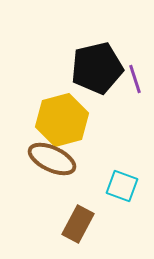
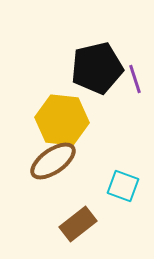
yellow hexagon: rotated 21 degrees clockwise
brown ellipse: moved 1 px right, 2 px down; rotated 60 degrees counterclockwise
cyan square: moved 1 px right
brown rectangle: rotated 24 degrees clockwise
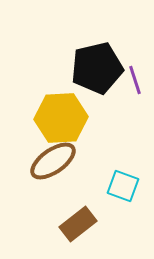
purple line: moved 1 px down
yellow hexagon: moved 1 px left, 2 px up; rotated 9 degrees counterclockwise
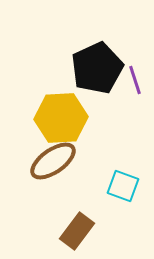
black pentagon: rotated 12 degrees counterclockwise
brown rectangle: moved 1 px left, 7 px down; rotated 15 degrees counterclockwise
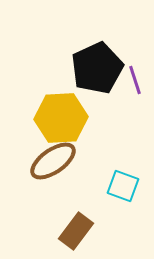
brown rectangle: moved 1 px left
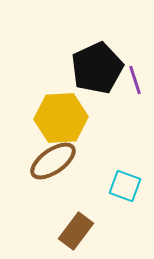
cyan square: moved 2 px right
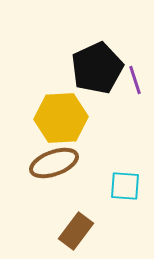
brown ellipse: moved 1 px right, 2 px down; rotated 15 degrees clockwise
cyan square: rotated 16 degrees counterclockwise
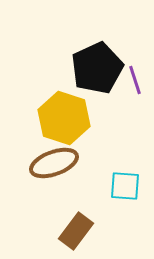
yellow hexagon: moved 3 px right; rotated 21 degrees clockwise
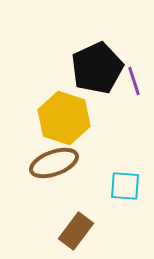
purple line: moved 1 px left, 1 px down
